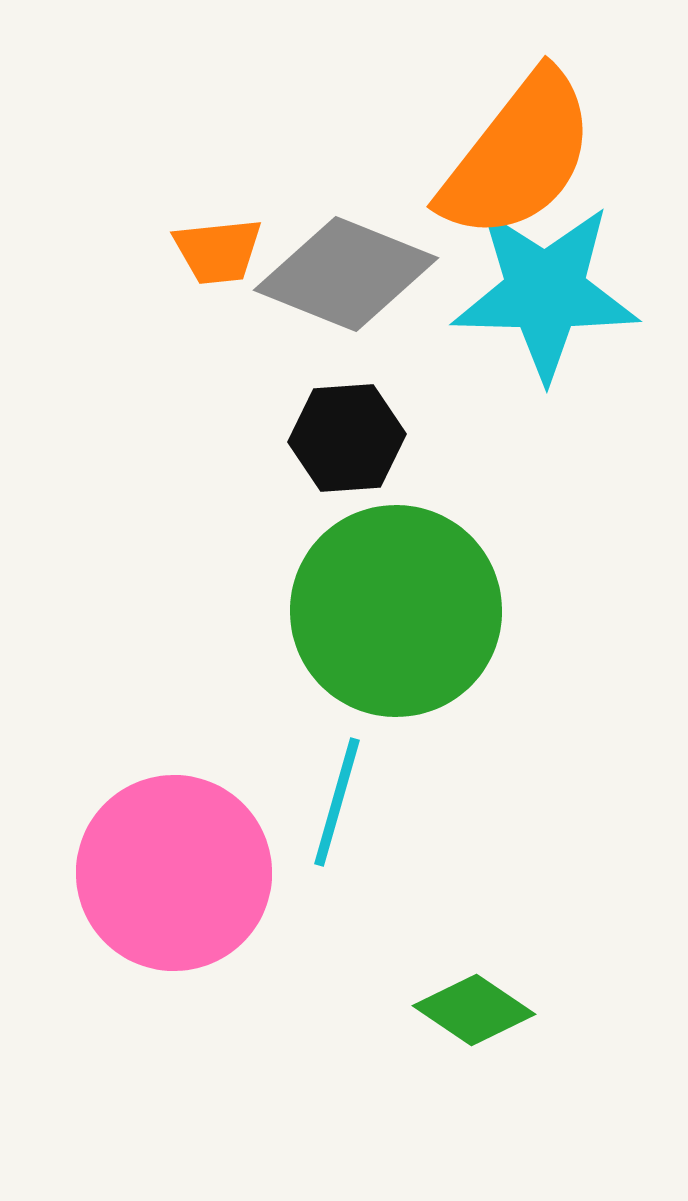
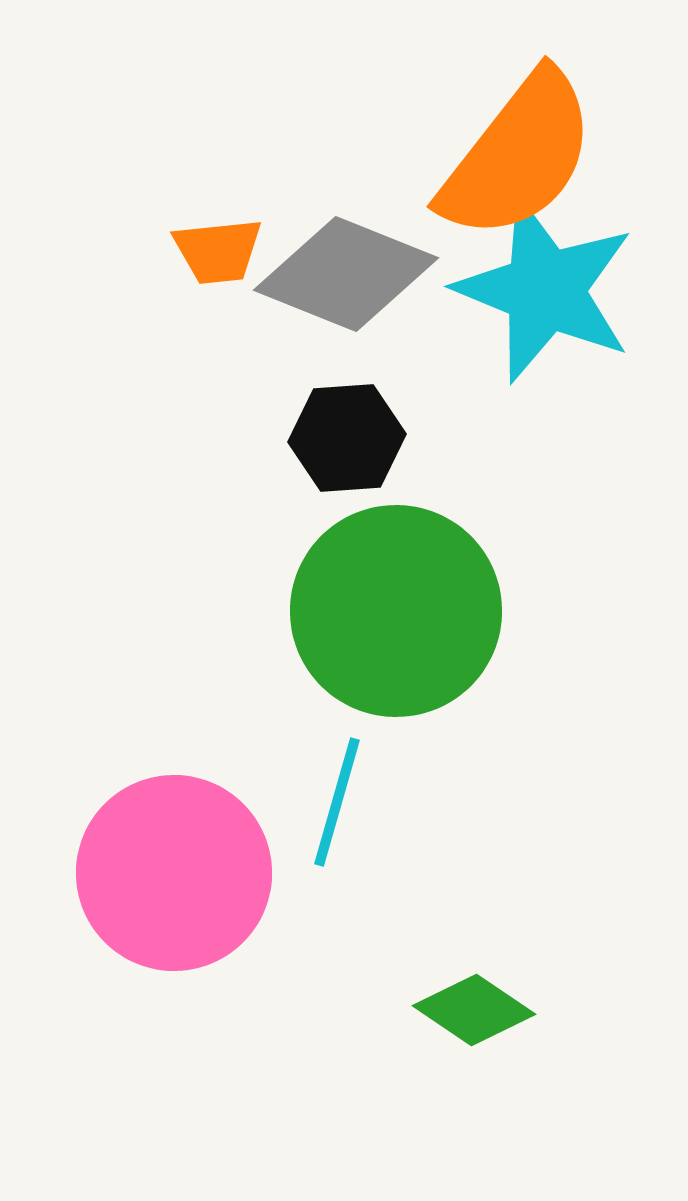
cyan star: moved 2 px up; rotated 21 degrees clockwise
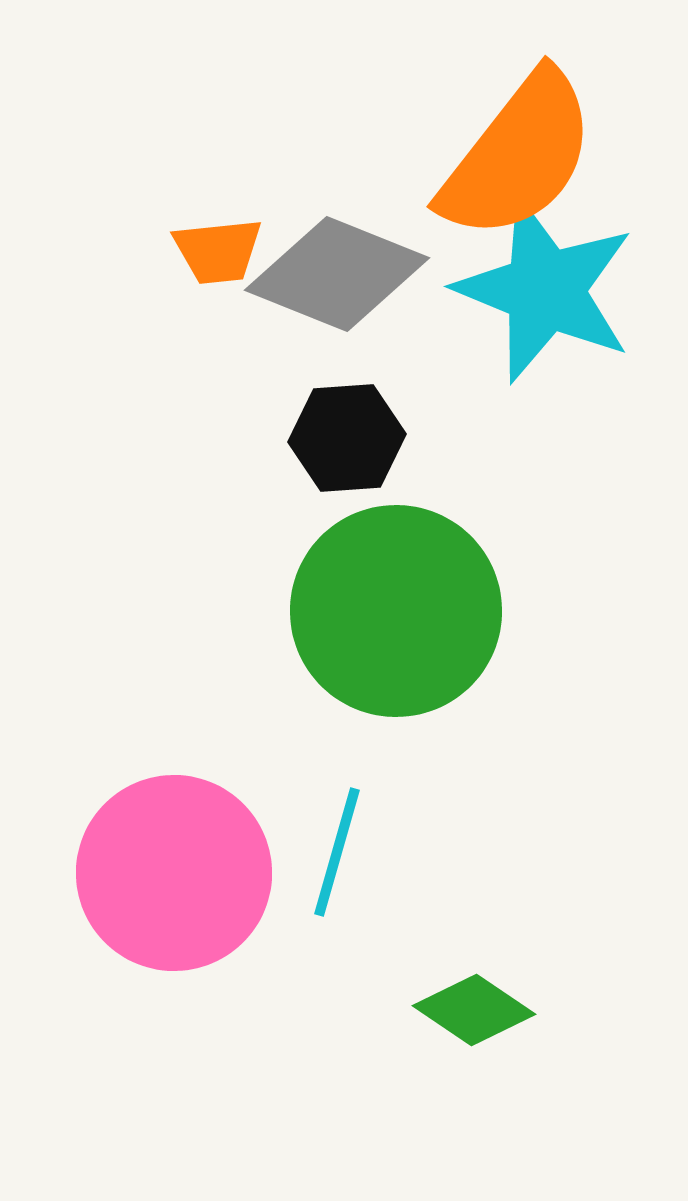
gray diamond: moved 9 px left
cyan line: moved 50 px down
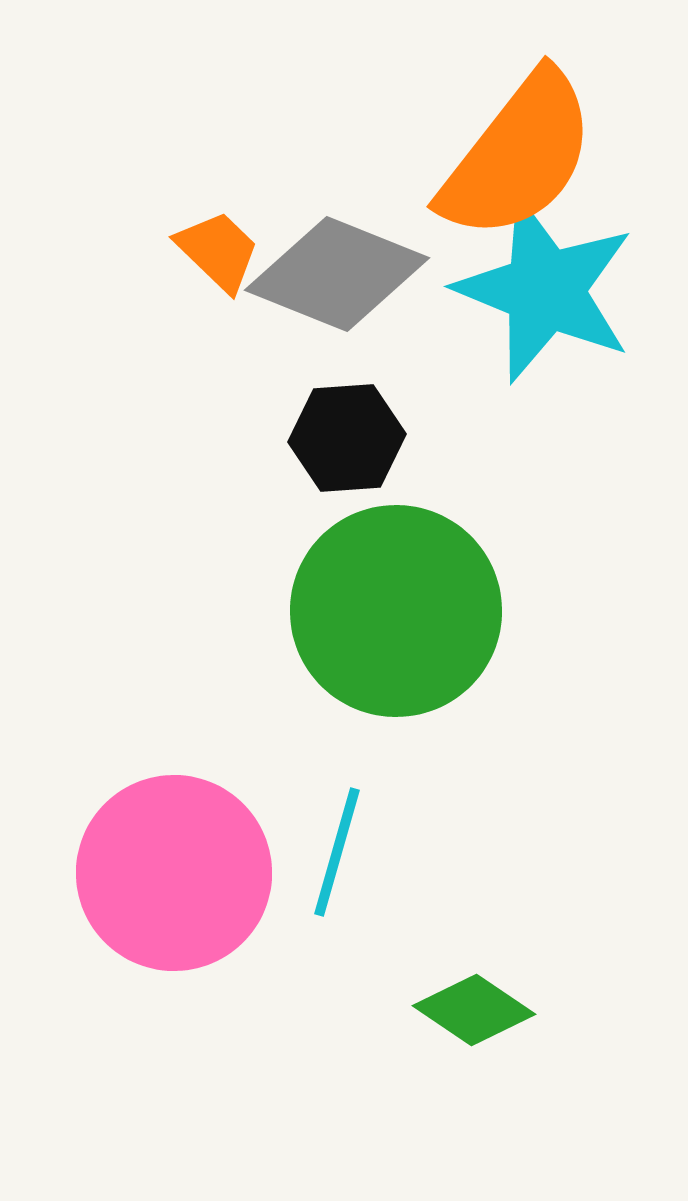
orange trapezoid: rotated 130 degrees counterclockwise
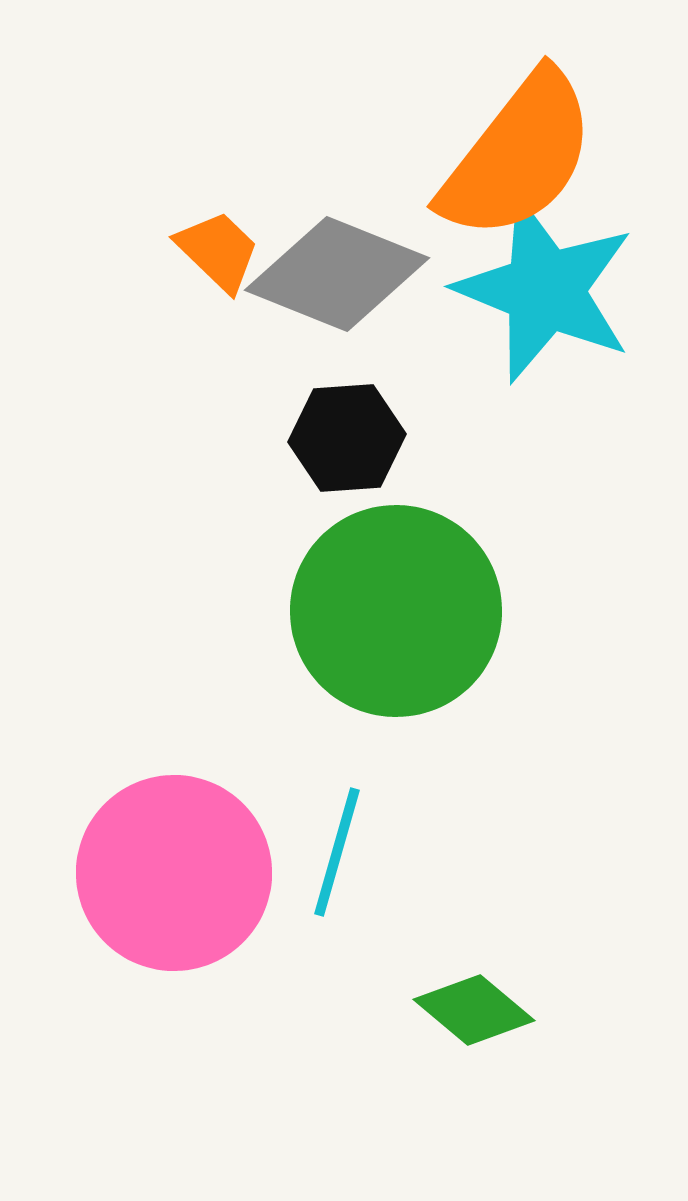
green diamond: rotated 6 degrees clockwise
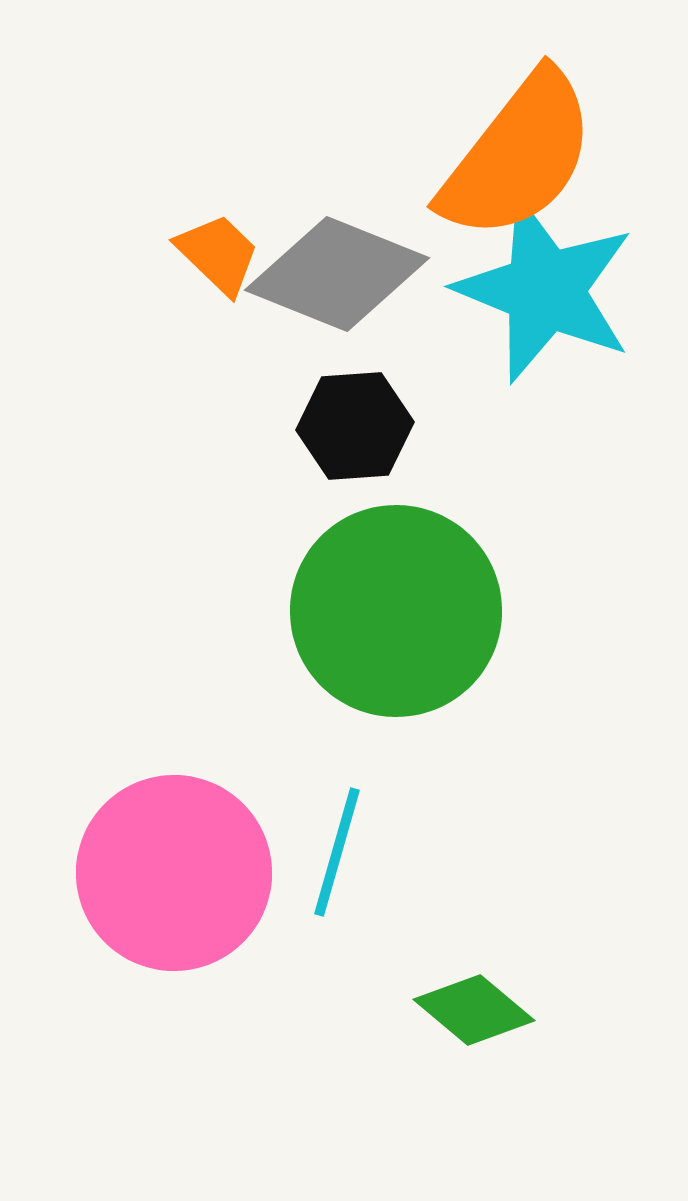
orange trapezoid: moved 3 px down
black hexagon: moved 8 px right, 12 px up
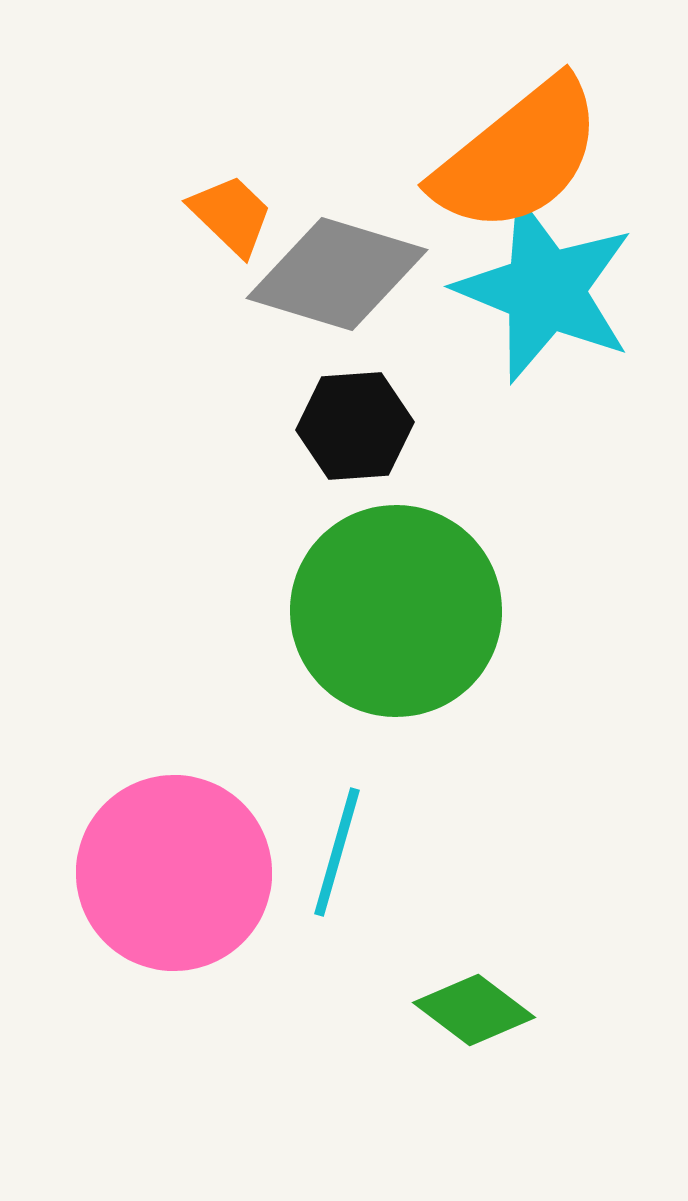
orange semicircle: rotated 13 degrees clockwise
orange trapezoid: moved 13 px right, 39 px up
gray diamond: rotated 5 degrees counterclockwise
green diamond: rotated 3 degrees counterclockwise
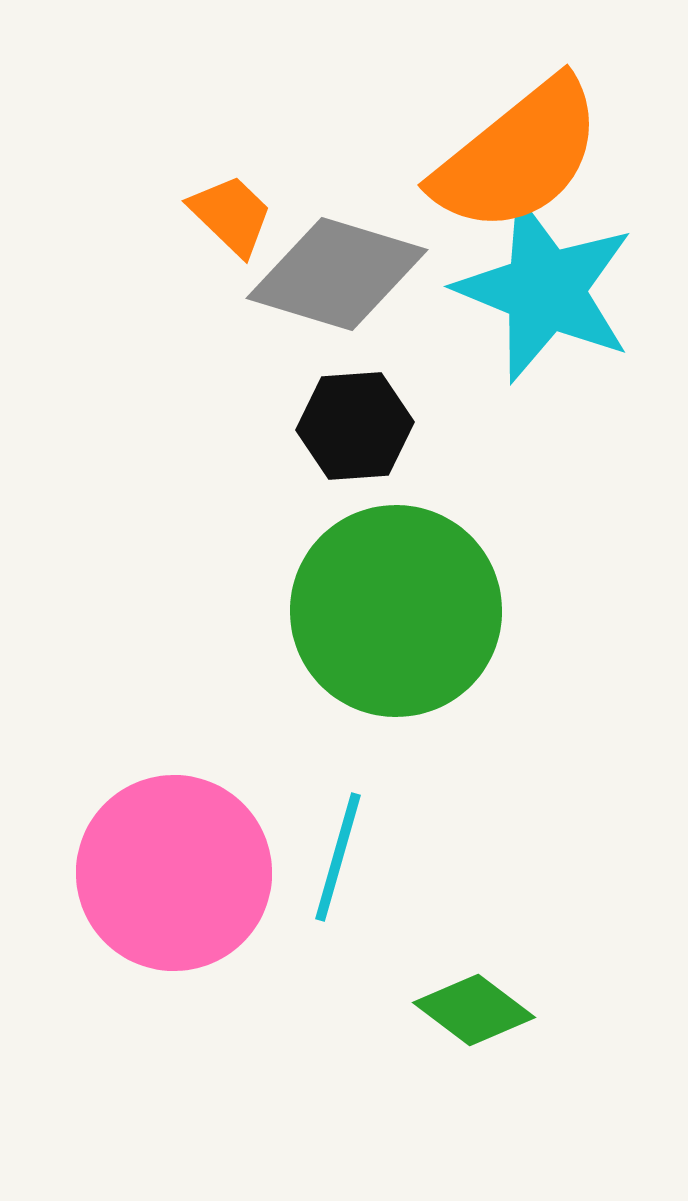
cyan line: moved 1 px right, 5 px down
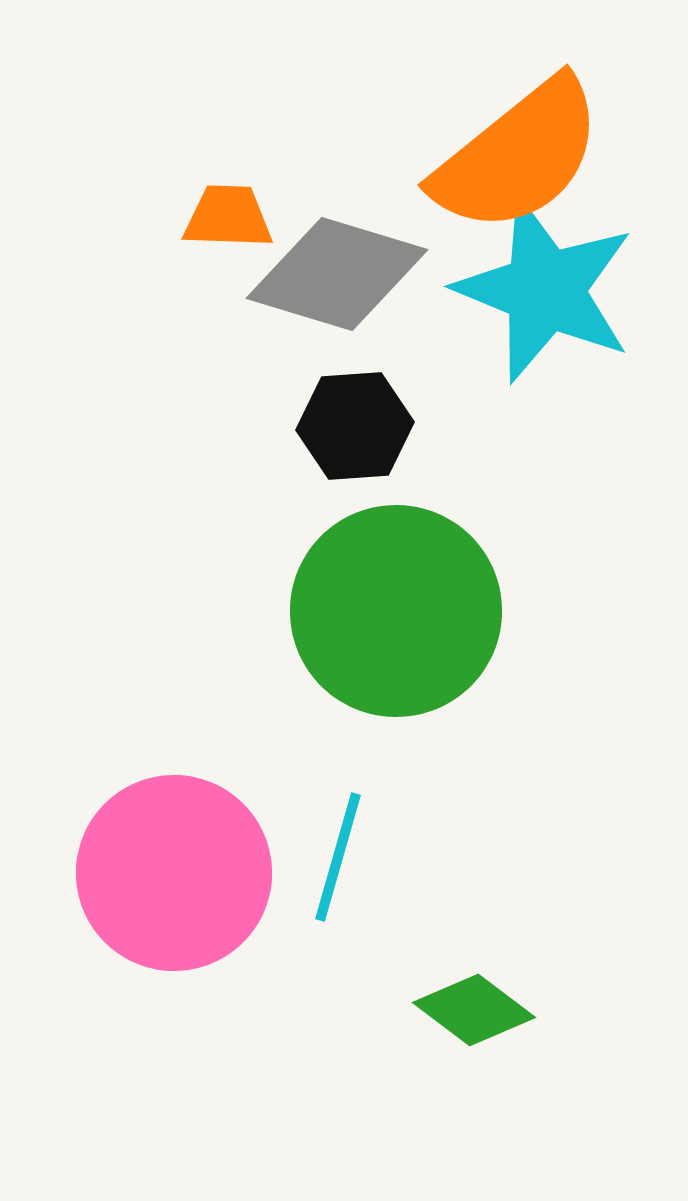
orange trapezoid: moved 3 px left, 2 px down; rotated 42 degrees counterclockwise
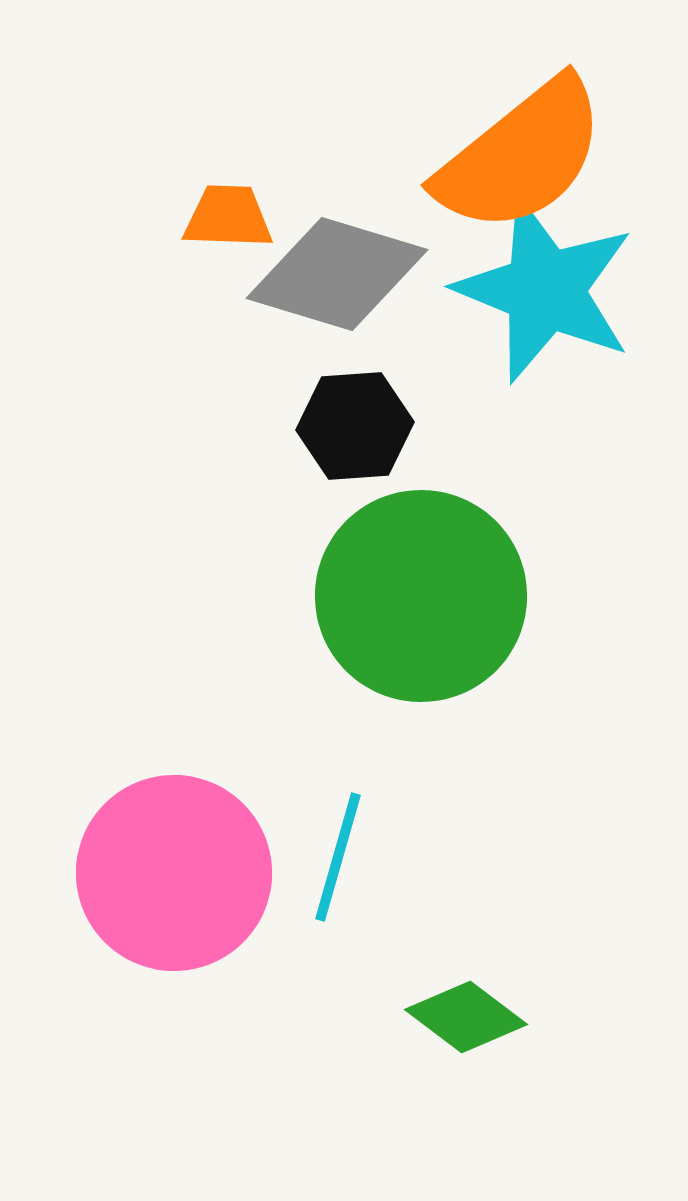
orange semicircle: moved 3 px right
green circle: moved 25 px right, 15 px up
green diamond: moved 8 px left, 7 px down
